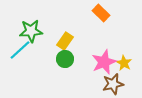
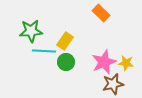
cyan line: moved 24 px right, 1 px down; rotated 45 degrees clockwise
green circle: moved 1 px right, 3 px down
yellow star: moved 2 px right; rotated 21 degrees counterclockwise
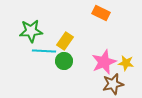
orange rectangle: rotated 18 degrees counterclockwise
green circle: moved 2 px left, 1 px up
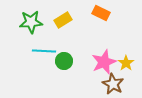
green star: moved 9 px up
yellow rectangle: moved 2 px left, 21 px up; rotated 24 degrees clockwise
yellow star: rotated 28 degrees clockwise
brown star: rotated 30 degrees counterclockwise
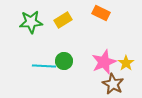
cyan line: moved 15 px down
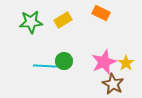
cyan line: moved 1 px right
